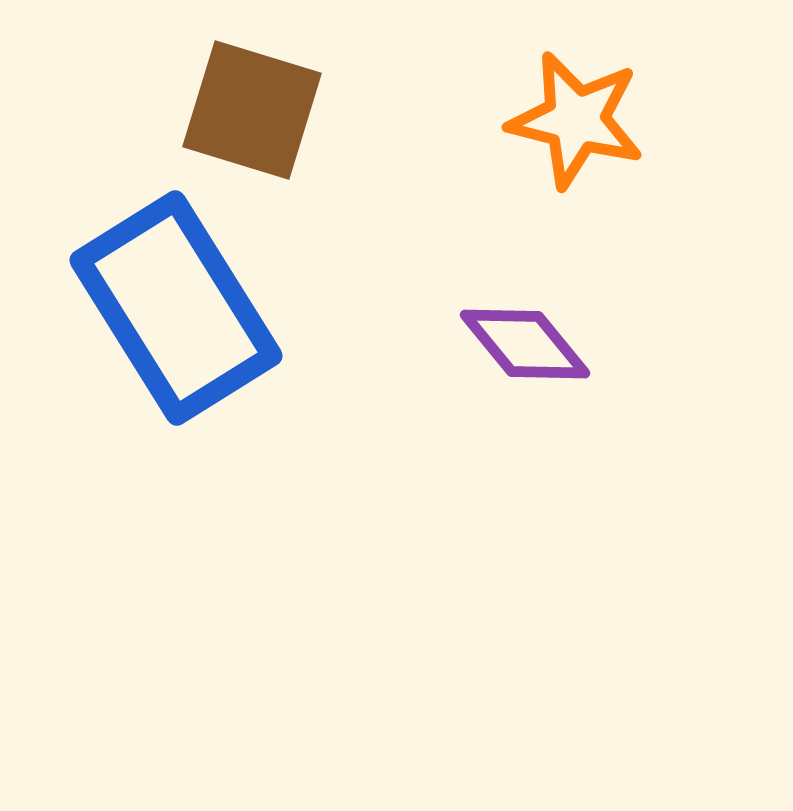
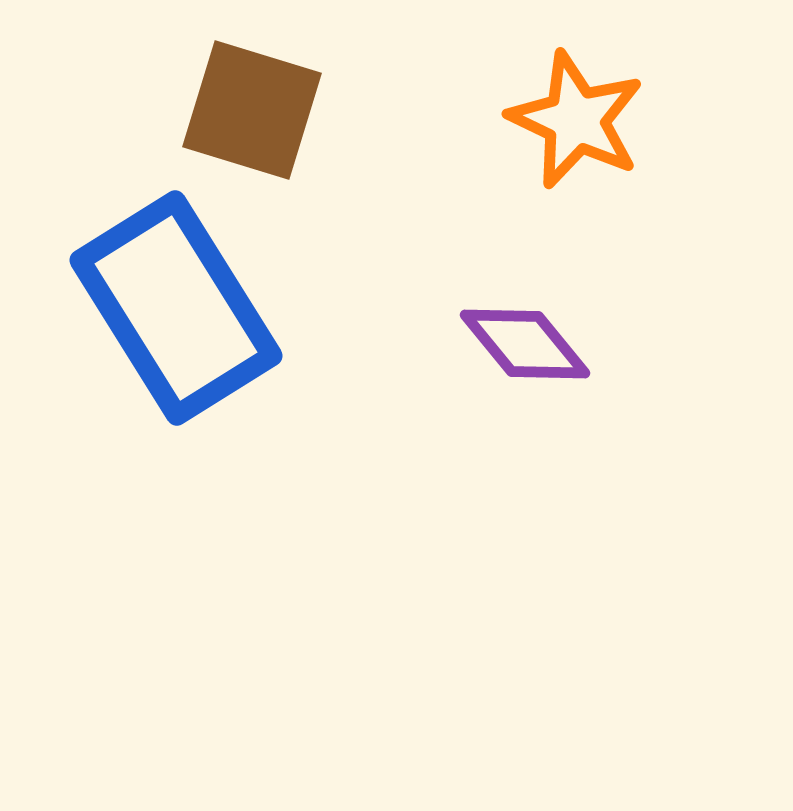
orange star: rotated 11 degrees clockwise
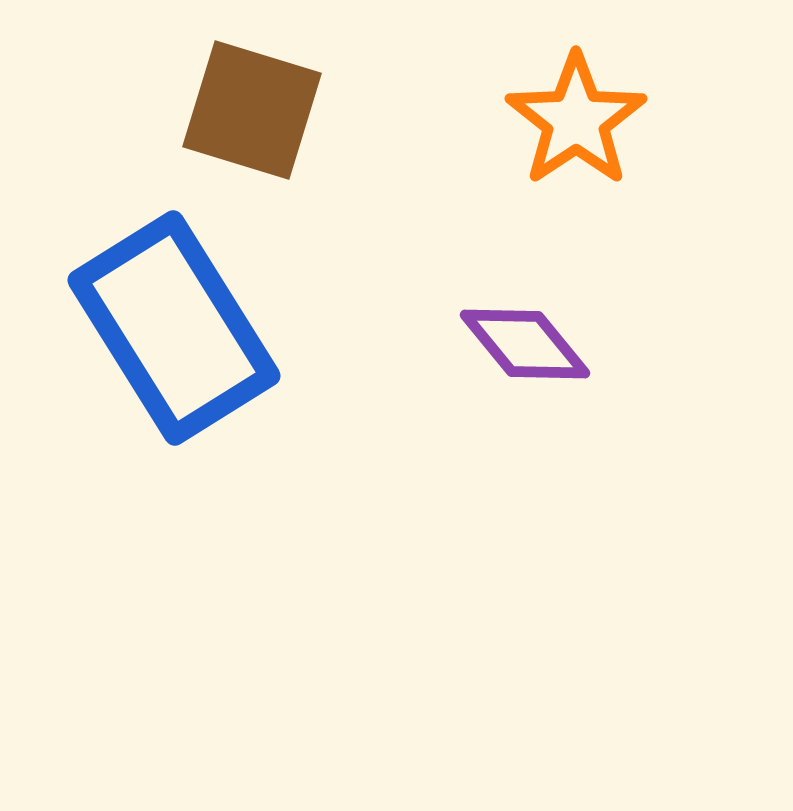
orange star: rotated 13 degrees clockwise
blue rectangle: moved 2 px left, 20 px down
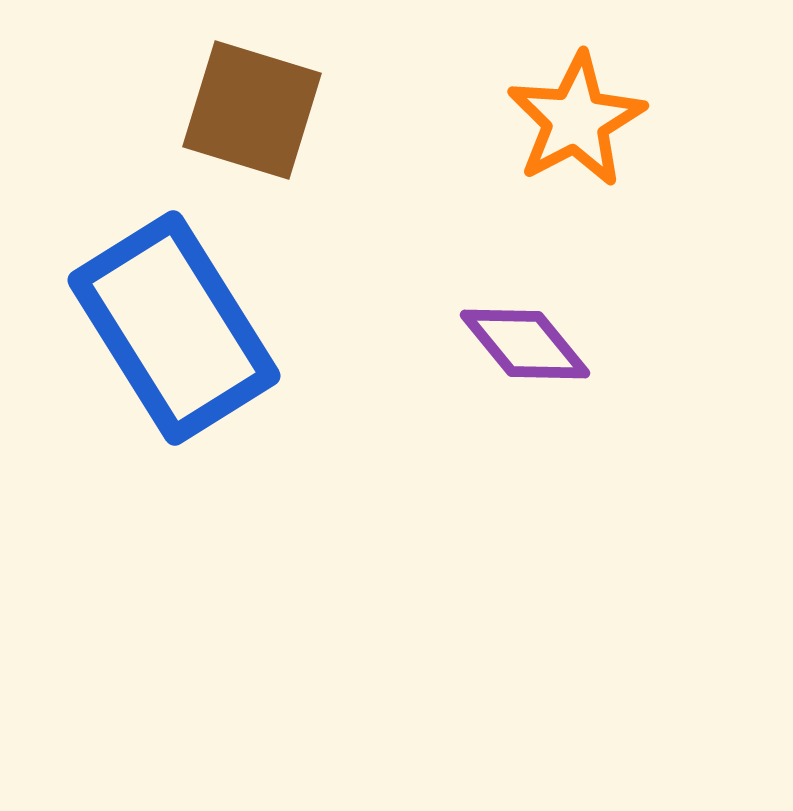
orange star: rotated 6 degrees clockwise
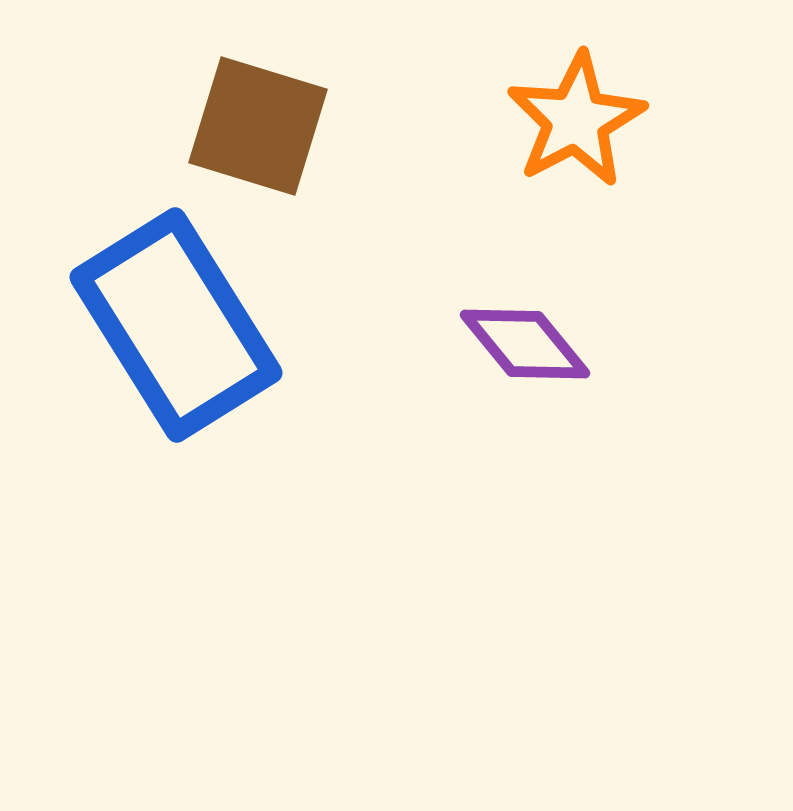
brown square: moved 6 px right, 16 px down
blue rectangle: moved 2 px right, 3 px up
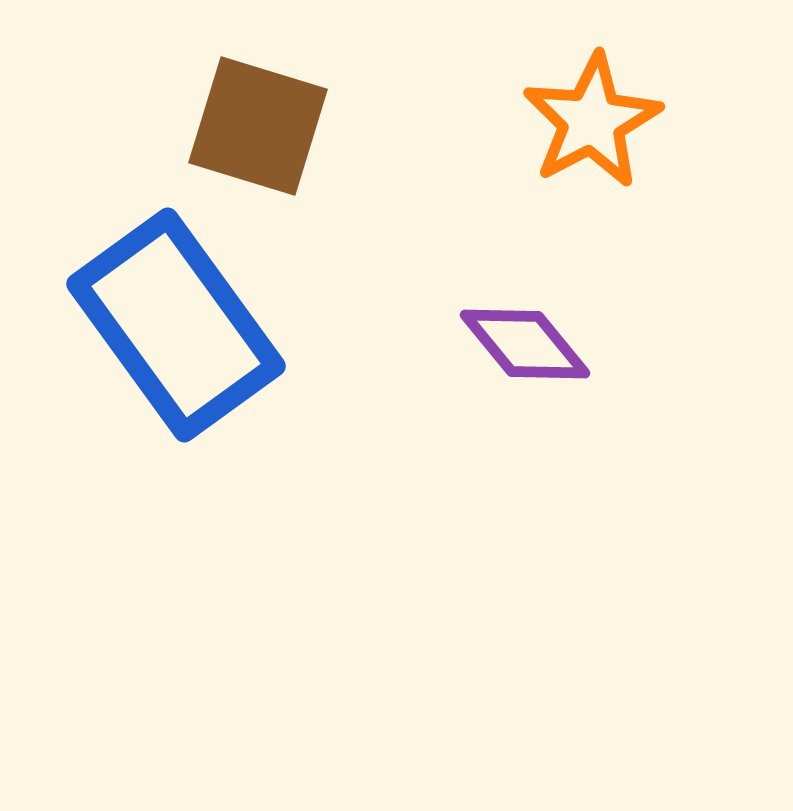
orange star: moved 16 px right, 1 px down
blue rectangle: rotated 4 degrees counterclockwise
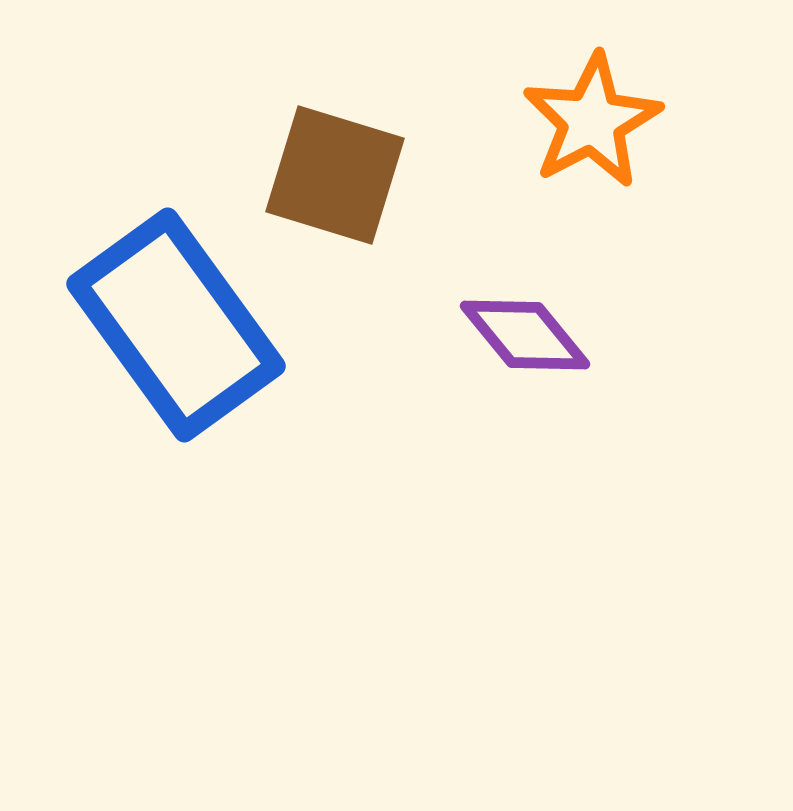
brown square: moved 77 px right, 49 px down
purple diamond: moved 9 px up
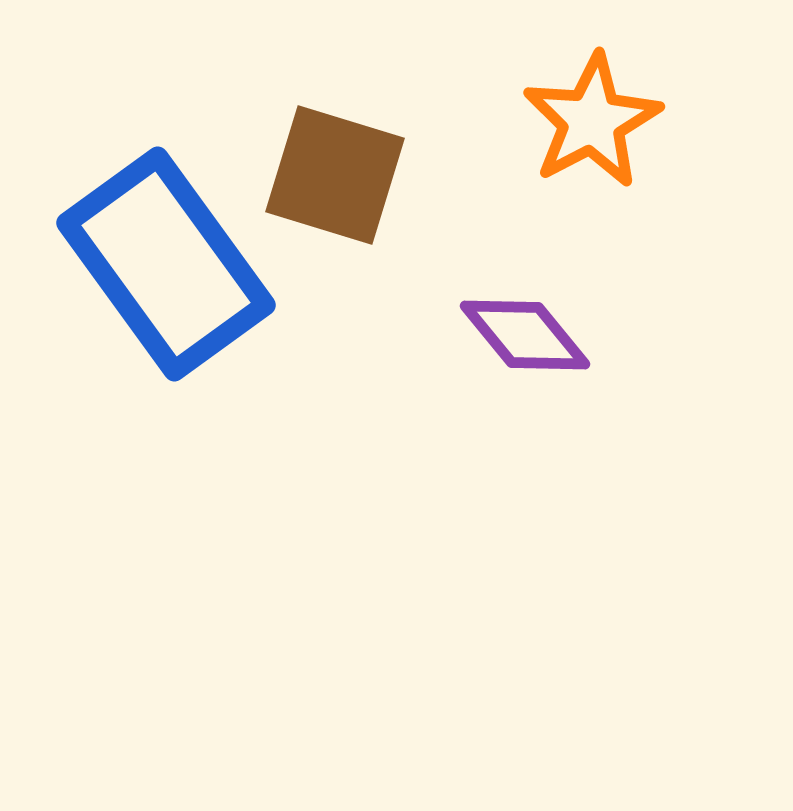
blue rectangle: moved 10 px left, 61 px up
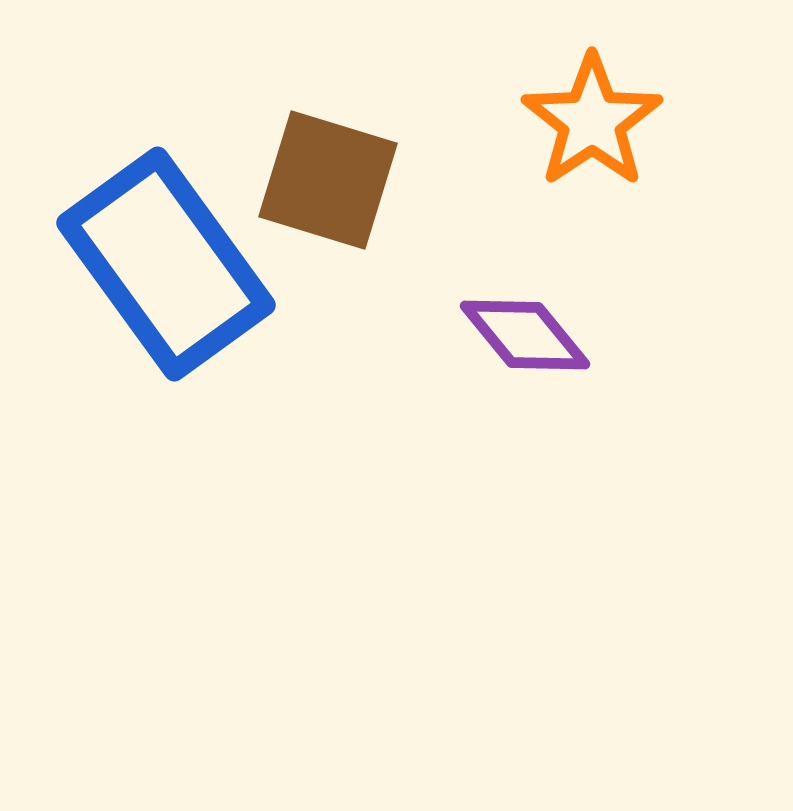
orange star: rotated 6 degrees counterclockwise
brown square: moved 7 px left, 5 px down
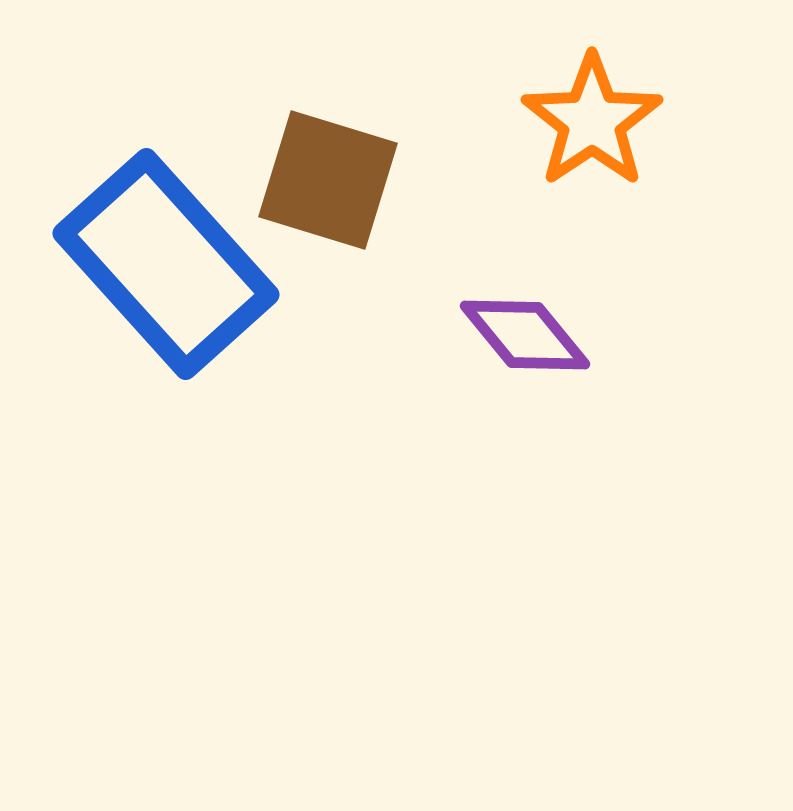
blue rectangle: rotated 6 degrees counterclockwise
